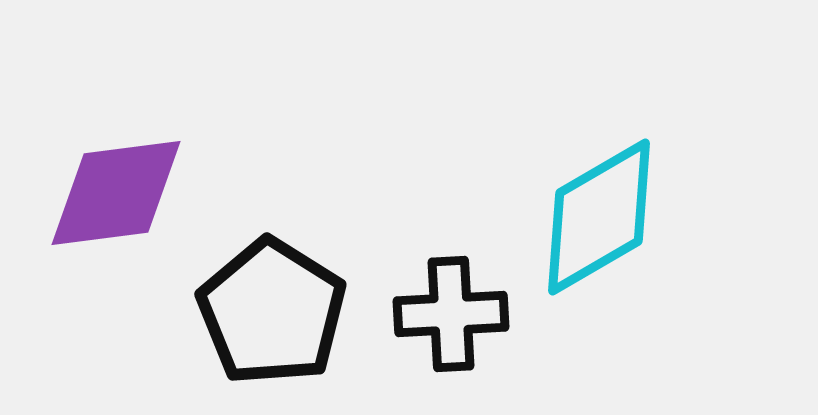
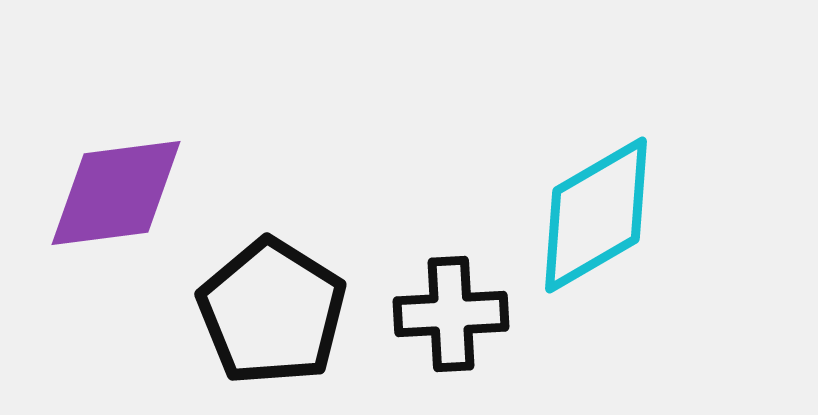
cyan diamond: moved 3 px left, 2 px up
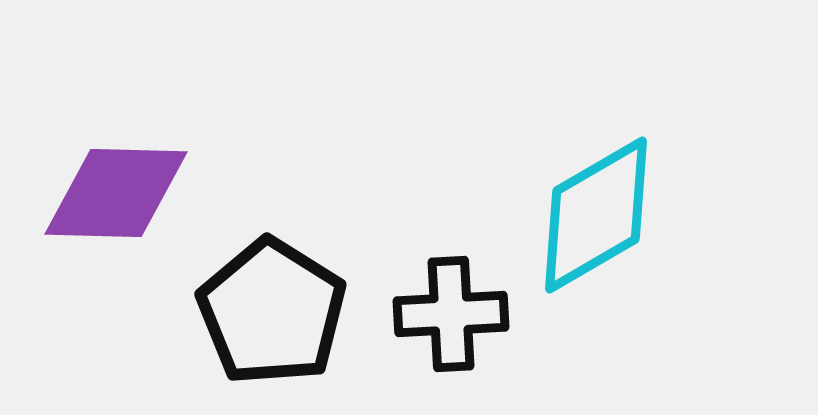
purple diamond: rotated 9 degrees clockwise
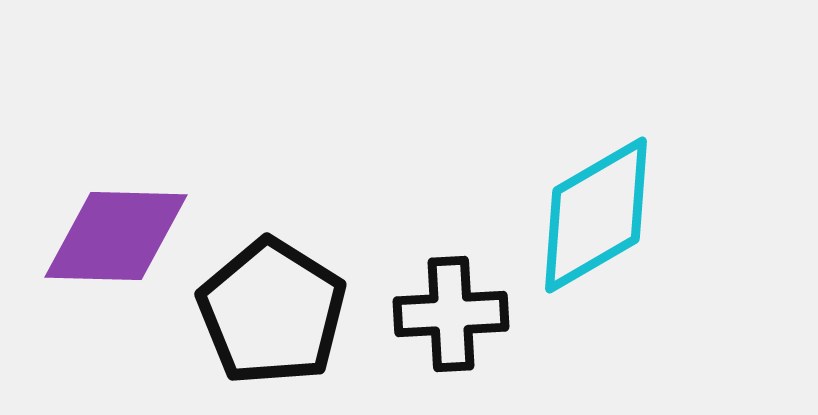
purple diamond: moved 43 px down
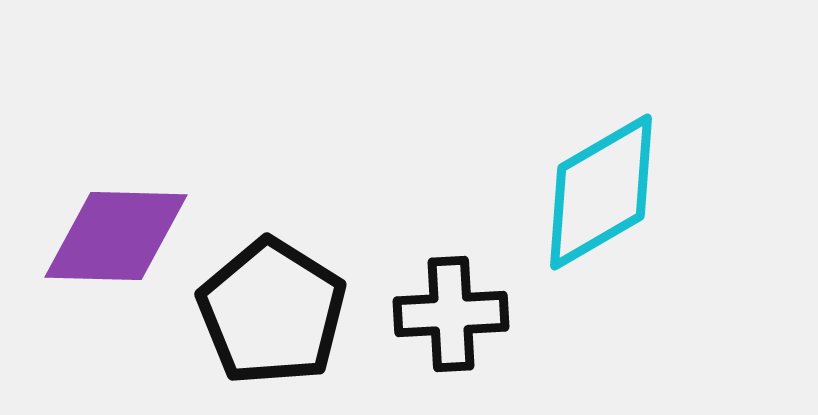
cyan diamond: moved 5 px right, 23 px up
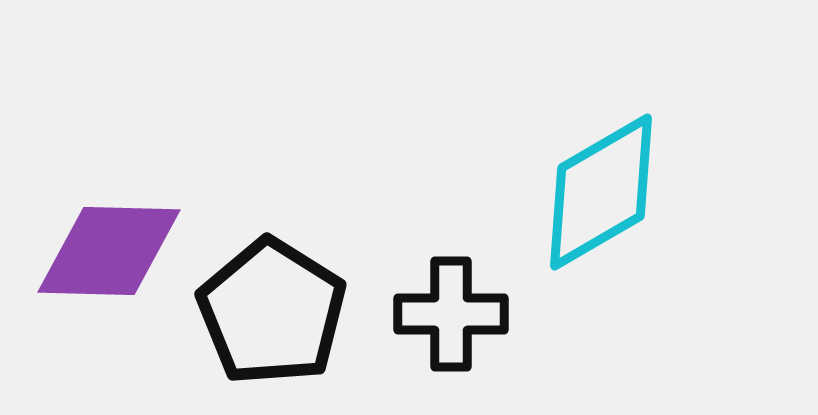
purple diamond: moved 7 px left, 15 px down
black cross: rotated 3 degrees clockwise
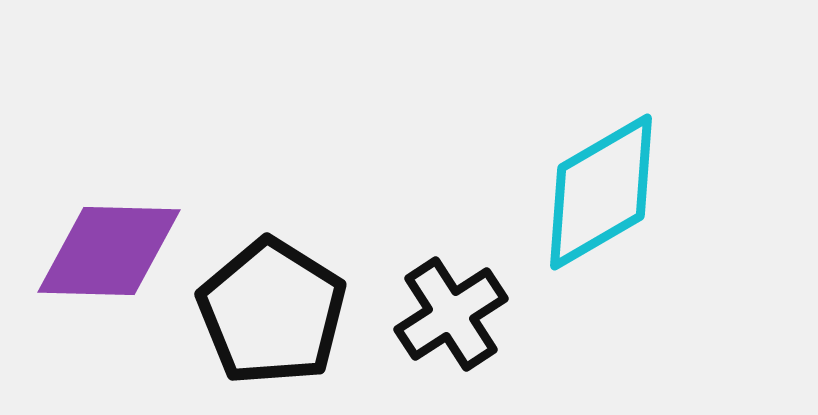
black cross: rotated 33 degrees counterclockwise
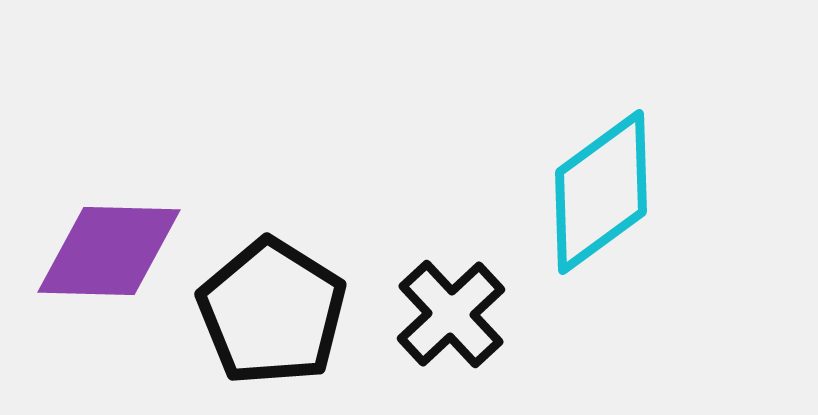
cyan diamond: rotated 6 degrees counterclockwise
black cross: rotated 10 degrees counterclockwise
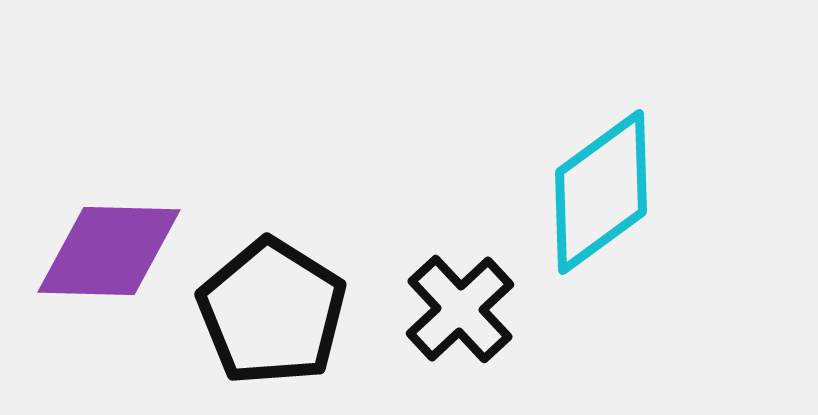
black cross: moved 9 px right, 5 px up
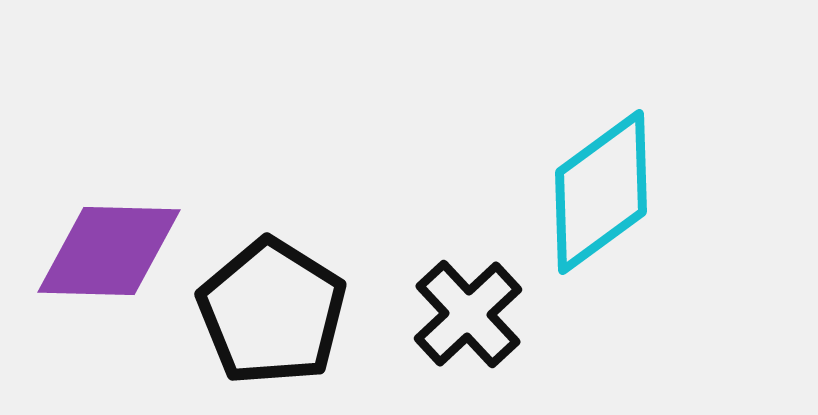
black cross: moved 8 px right, 5 px down
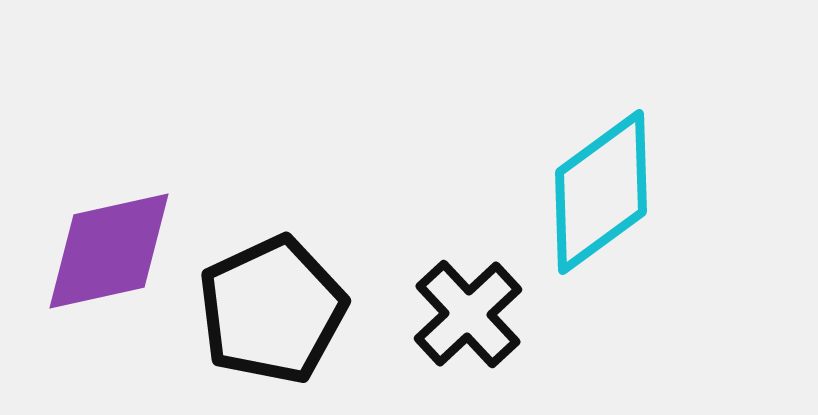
purple diamond: rotated 14 degrees counterclockwise
black pentagon: moved 2 px up; rotated 15 degrees clockwise
